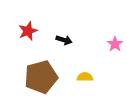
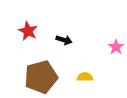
red star: rotated 24 degrees counterclockwise
pink star: moved 1 px right, 3 px down
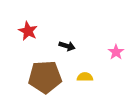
black arrow: moved 3 px right, 6 px down
pink star: moved 5 px down
brown pentagon: moved 4 px right; rotated 12 degrees clockwise
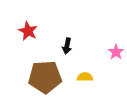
black arrow: rotated 84 degrees clockwise
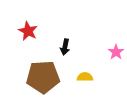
black arrow: moved 2 px left, 1 px down
brown pentagon: moved 2 px left
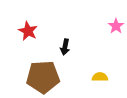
pink star: moved 26 px up
yellow semicircle: moved 15 px right
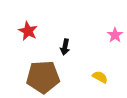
pink star: moved 1 px left, 9 px down
yellow semicircle: rotated 28 degrees clockwise
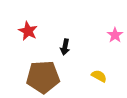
yellow semicircle: moved 1 px left, 1 px up
